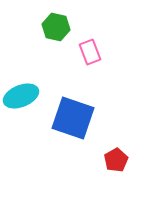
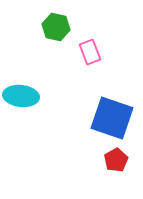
cyan ellipse: rotated 28 degrees clockwise
blue square: moved 39 px right
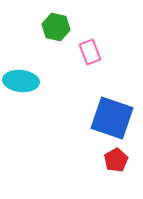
cyan ellipse: moved 15 px up
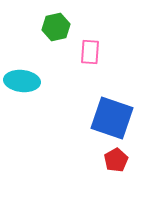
green hexagon: rotated 24 degrees counterclockwise
pink rectangle: rotated 25 degrees clockwise
cyan ellipse: moved 1 px right
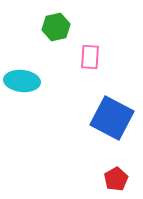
pink rectangle: moved 5 px down
blue square: rotated 9 degrees clockwise
red pentagon: moved 19 px down
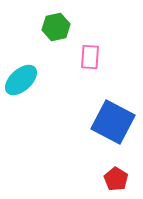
cyan ellipse: moved 1 px left, 1 px up; rotated 48 degrees counterclockwise
blue square: moved 1 px right, 4 px down
red pentagon: rotated 10 degrees counterclockwise
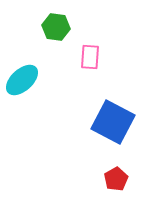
green hexagon: rotated 20 degrees clockwise
cyan ellipse: moved 1 px right
red pentagon: rotated 10 degrees clockwise
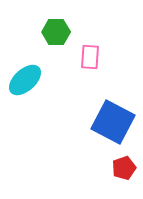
green hexagon: moved 5 px down; rotated 8 degrees counterclockwise
cyan ellipse: moved 3 px right
red pentagon: moved 8 px right, 11 px up; rotated 10 degrees clockwise
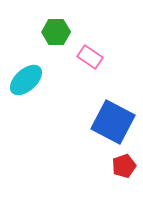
pink rectangle: rotated 60 degrees counterclockwise
cyan ellipse: moved 1 px right
red pentagon: moved 2 px up
